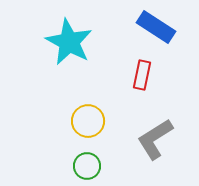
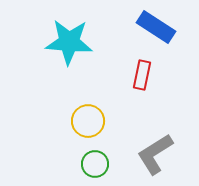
cyan star: rotated 24 degrees counterclockwise
gray L-shape: moved 15 px down
green circle: moved 8 px right, 2 px up
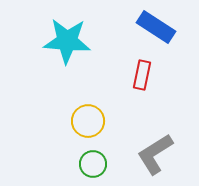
cyan star: moved 2 px left, 1 px up
green circle: moved 2 px left
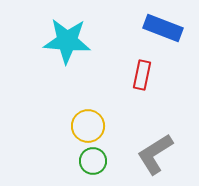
blue rectangle: moved 7 px right, 1 px down; rotated 12 degrees counterclockwise
yellow circle: moved 5 px down
green circle: moved 3 px up
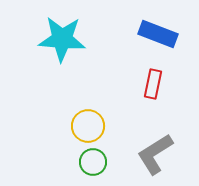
blue rectangle: moved 5 px left, 6 px down
cyan star: moved 5 px left, 2 px up
red rectangle: moved 11 px right, 9 px down
green circle: moved 1 px down
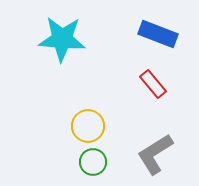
red rectangle: rotated 52 degrees counterclockwise
